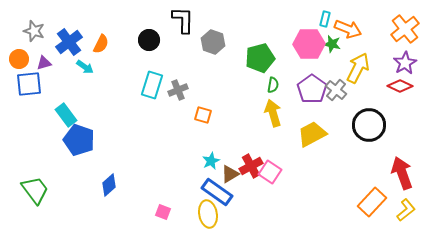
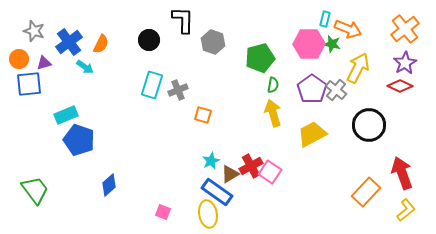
cyan rectangle at (66, 115): rotated 75 degrees counterclockwise
orange rectangle at (372, 202): moved 6 px left, 10 px up
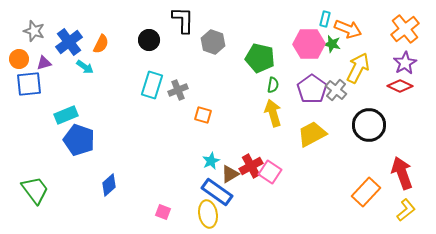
green pentagon at (260, 58): rotated 28 degrees clockwise
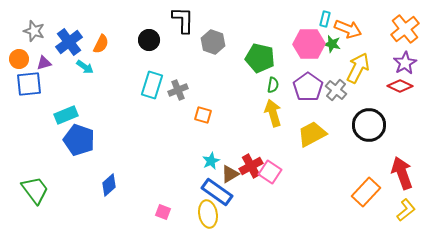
purple pentagon at (312, 89): moved 4 px left, 2 px up
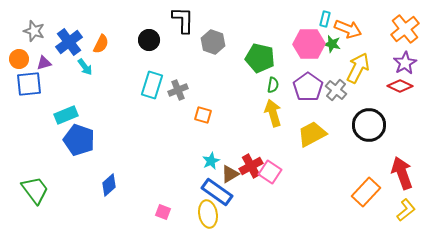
cyan arrow at (85, 67): rotated 18 degrees clockwise
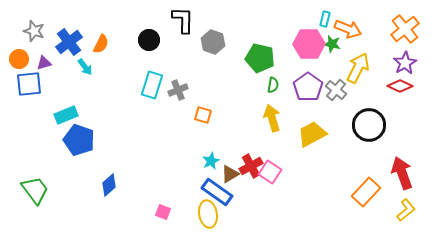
yellow arrow at (273, 113): moved 1 px left, 5 px down
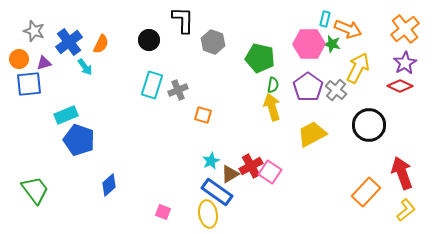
yellow arrow at (272, 118): moved 11 px up
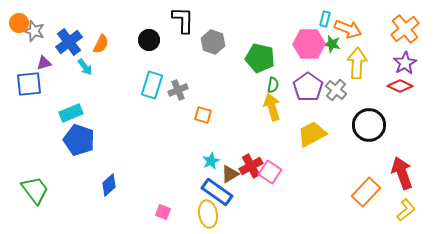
orange circle at (19, 59): moved 36 px up
yellow arrow at (358, 68): moved 1 px left, 5 px up; rotated 24 degrees counterclockwise
cyan rectangle at (66, 115): moved 5 px right, 2 px up
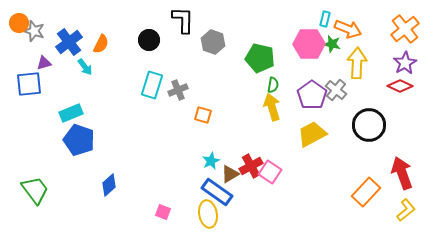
purple pentagon at (308, 87): moved 4 px right, 8 px down
